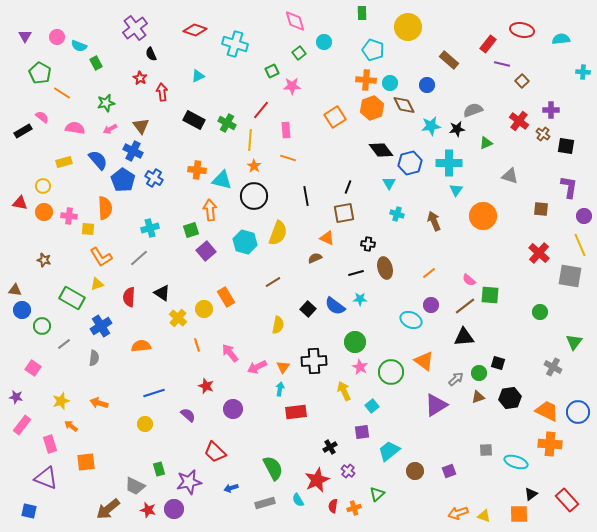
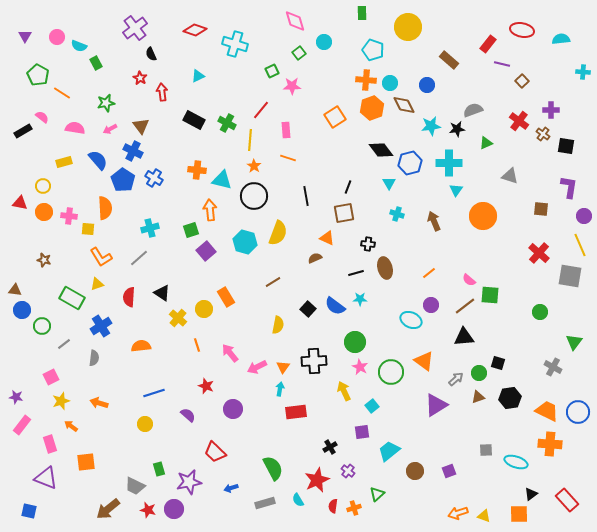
green pentagon at (40, 73): moved 2 px left, 2 px down
pink square at (33, 368): moved 18 px right, 9 px down; rotated 28 degrees clockwise
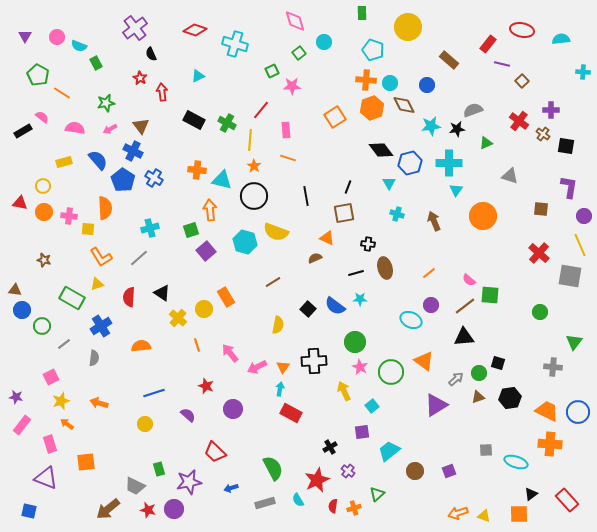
yellow semicircle at (278, 233): moved 2 px left, 1 px up; rotated 90 degrees clockwise
gray cross at (553, 367): rotated 24 degrees counterclockwise
red rectangle at (296, 412): moved 5 px left, 1 px down; rotated 35 degrees clockwise
orange arrow at (71, 426): moved 4 px left, 2 px up
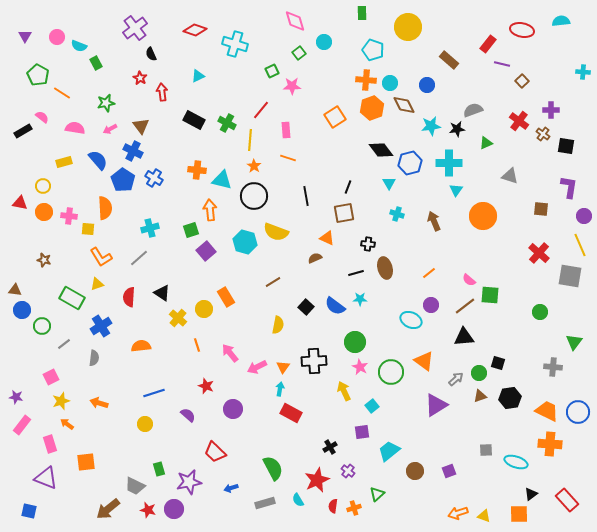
cyan semicircle at (561, 39): moved 18 px up
black square at (308, 309): moved 2 px left, 2 px up
brown triangle at (478, 397): moved 2 px right, 1 px up
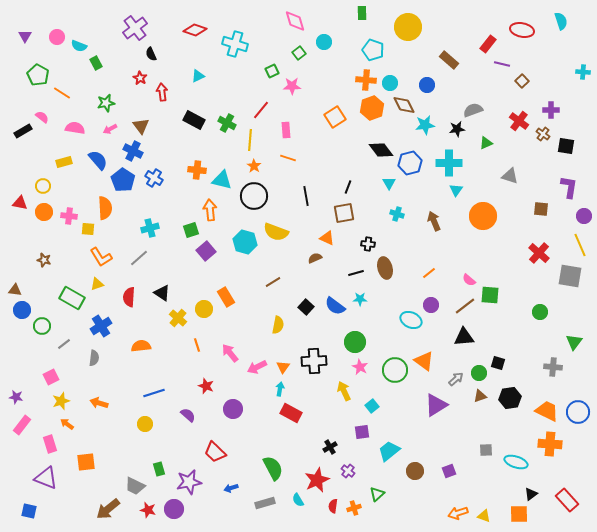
cyan semicircle at (561, 21): rotated 78 degrees clockwise
cyan star at (431, 126): moved 6 px left, 1 px up
green circle at (391, 372): moved 4 px right, 2 px up
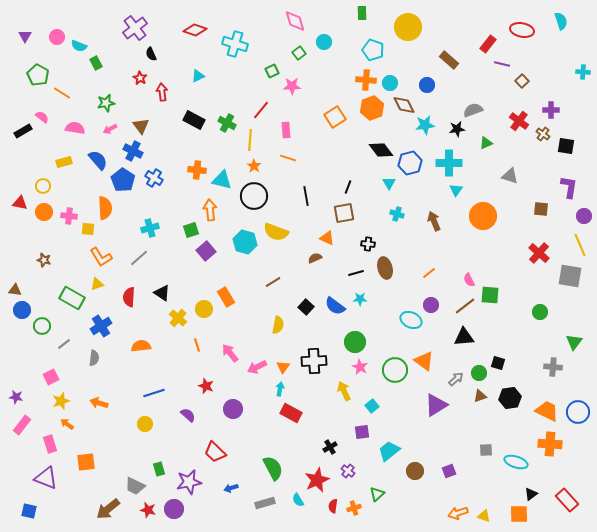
pink semicircle at (469, 280): rotated 24 degrees clockwise
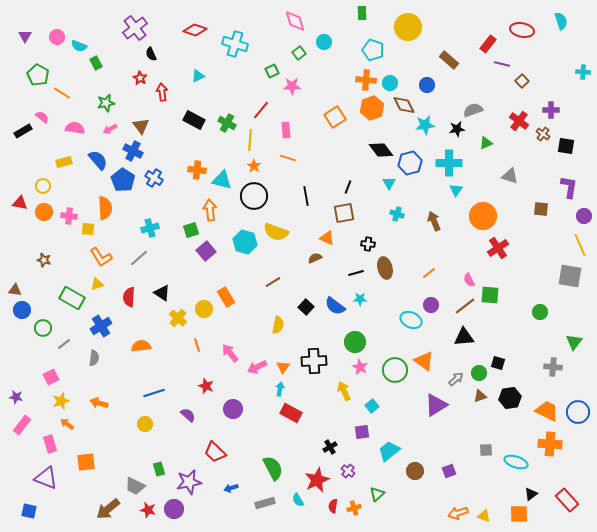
red cross at (539, 253): moved 41 px left, 5 px up; rotated 15 degrees clockwise
green circle at (42, 326): moved 1 px right, 2 px down
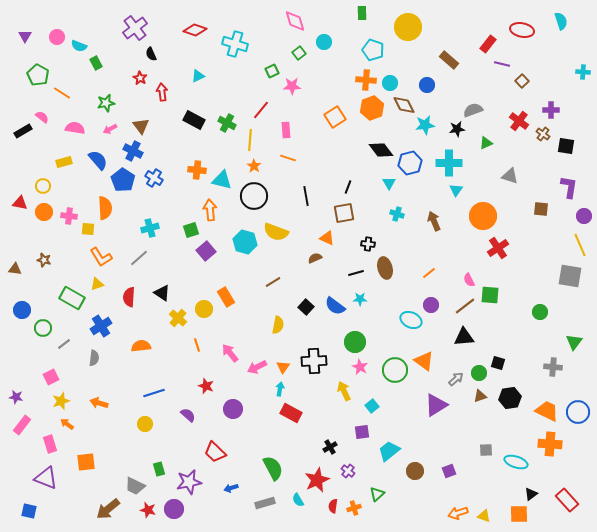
brown triangle at (15, 290): moved 21 px up
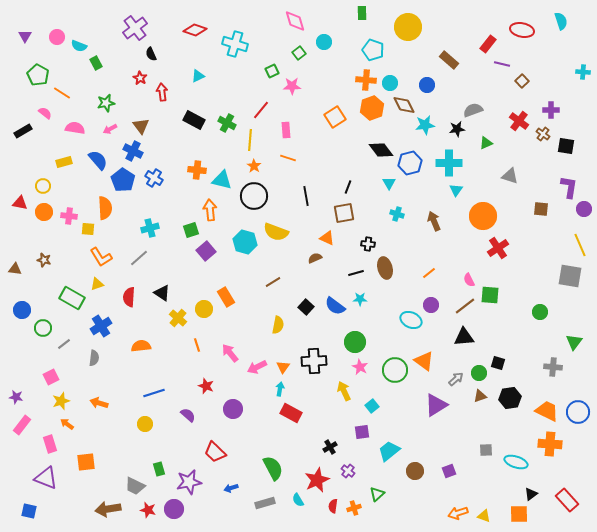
pink semicircle at (42, 117): moved 3 px right, 4 px up
purple circle at (584, 216): moved 7 px up
brown arrow at (108, 509): rotated 30 degrees clockwise
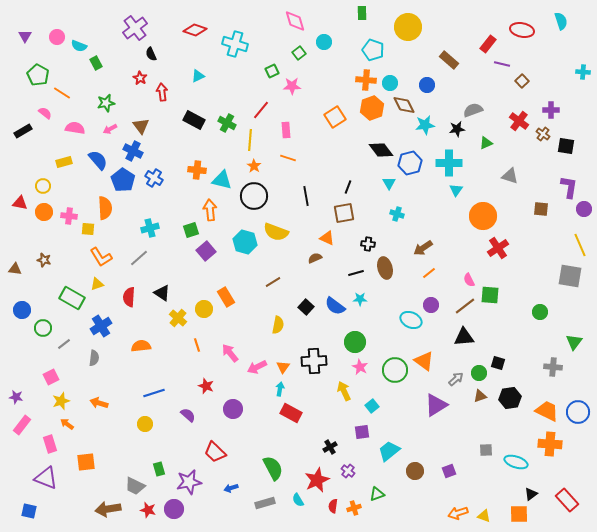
brown arrow at (434, 221): moved 11 px left, 27 px down; rotated 102 degrees counterclockwise
green triangle at (377, 494): rotated 21 degrees clockwise
